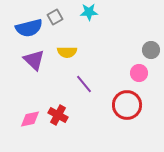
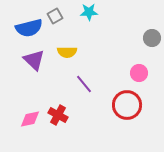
gray square: moved 1 px up
gray circle: moved 1 px right, 12 px up
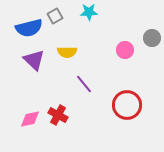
pink circle: moved 14 px left, 23 px up
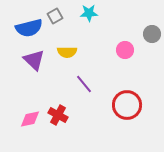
cyan star: moved 1 px down
gray circle: moved 4 px up
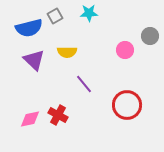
gray circle: moved 2 px left, 2 px down
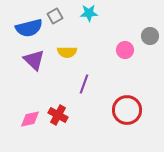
purple line: rotated 60 degrees clockwise
red circle: moved 5 px down
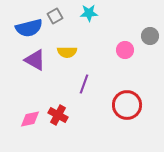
purple triangle: moved 1 px right; rotated 15 degrees counterclockwise
red circle: moved 5 px up
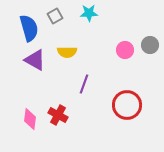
blue semicircle: rotated 92 degrees counterclockwise
gray circle: moved 9 px down
pink diamond: rotated 70 degrees counterclockwise
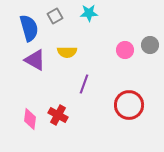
red circle: moved 2 px right
